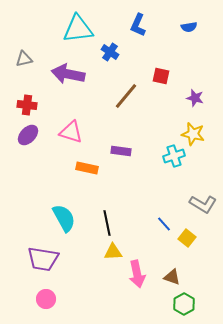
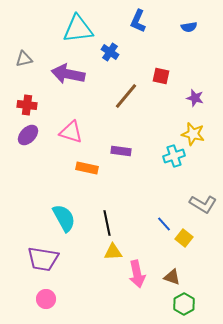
blue L-shape: moved 4 px up
yellow square: moved 3 px left
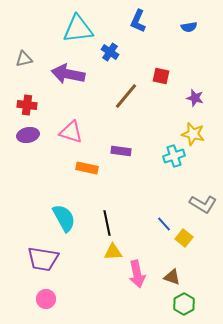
purple ellipse: rotated 35 degrees clockwise
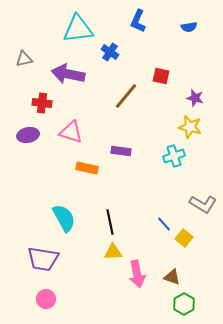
red cross: moved 15 px right, 2 px up
yellow star: moved 3 px left, 7 px up
black line: moved 3 px right, 1 px up
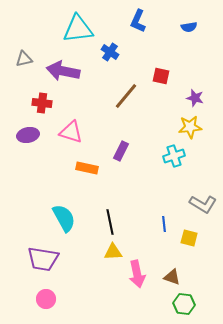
purple arrow: moved 5 px left, 3 px up
yellow star: rotated 20 degrees counterclockwise
purple rectangle: rotated 72 degrees counterclockwise
blue line: rotated 35 degrees clockwise
yellow square: moved 5 px right; rotated 24 degrees counterclockwise
green hexagon: rotated 25 degrees counterclockwise
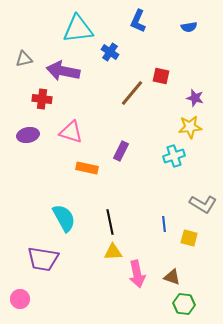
brown line: moved 6 px right, 3 px up
red cross: moved 4 px up
pink circle: moved 26 px left
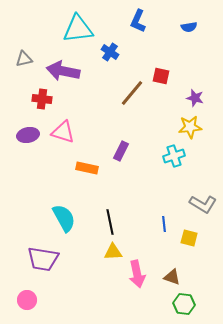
pink triangle: moved 8 px left
pink circle: moved 7 px right, 1 px down
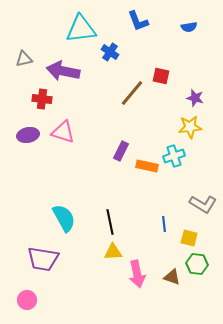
blue L-shape: rotated 45 degrees counterclockwise
cyan triangle: moved 3 px right
orange rectangle: moved 60 px right, 2 px up
green hexagon: moved 13 px right, 40 px up
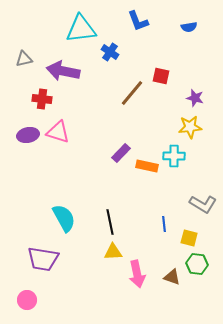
pink triangle: moved 5 px left
purple rectangle: moved 2 px down; rotated 18 degrees clockwise
cyan cross: rotated 20 degrees clockwise
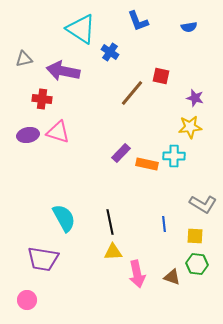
cyan triangle: rotated 40 degrees clockwise
orange rectangle: moved 2 px up
yellow square: moved 6 px right, 2 px up; rotated 12 degrees counterclockwise
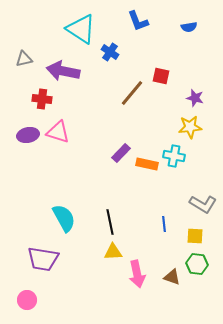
cyan cross: rotated 10 degrees clockwise
